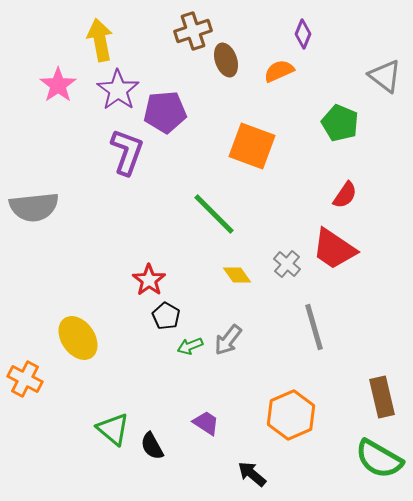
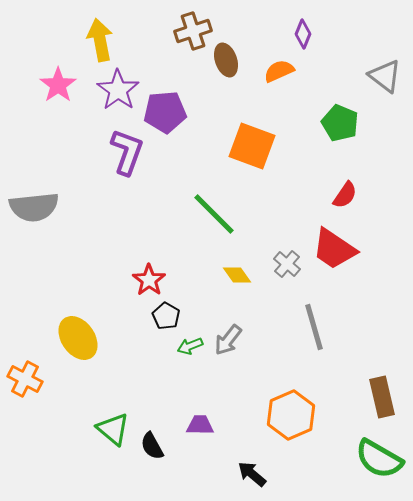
purple trapezoid: moved 6 px left, 2 px down; rotated 32 degrees counterclockwise
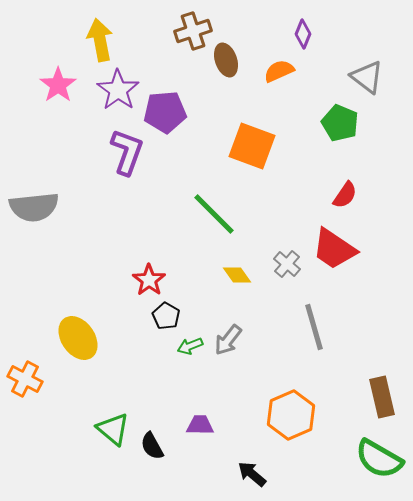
gray triangle: moved 18 px left, 1 px down
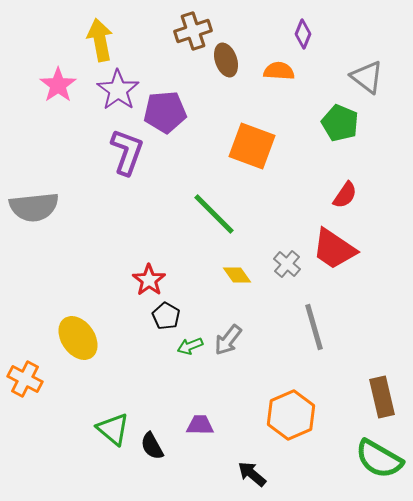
orange semicircle: rotated 28 degrees clockwise
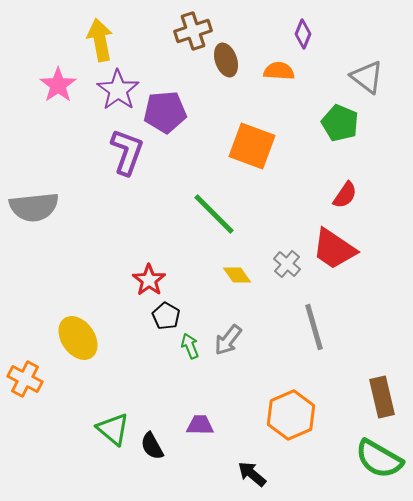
green arrow: rotated 90 degrees clockwise
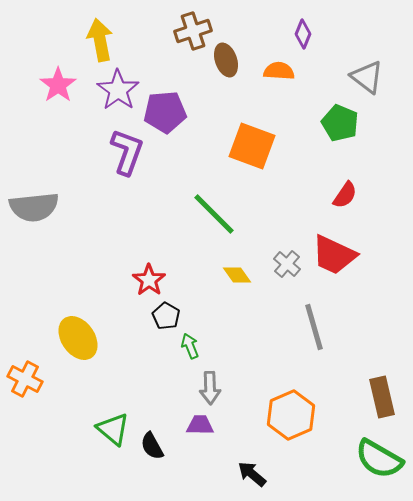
red trapezoid: moved 6 px down; rotated 9 degrees counterclockwise
gray arrow: moved 18 px left, 48 px down; rotated 40 degrees counterclockwise
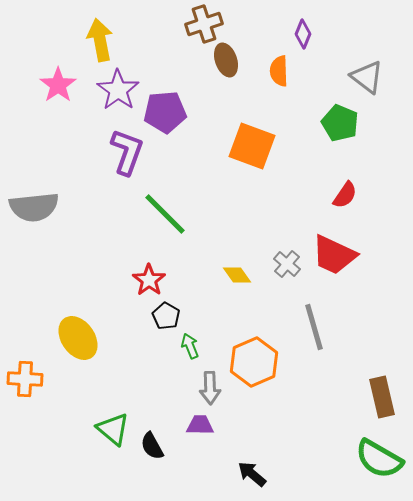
brown cross: moved 11 px right, 7 px up
orange semicircle: rotated 96 degrees counterclockwise
green line: moved 49 px left
orange cross: rotated 24 degrees counterclockwise
orange hexagon: moved 37 px left, 53 px up
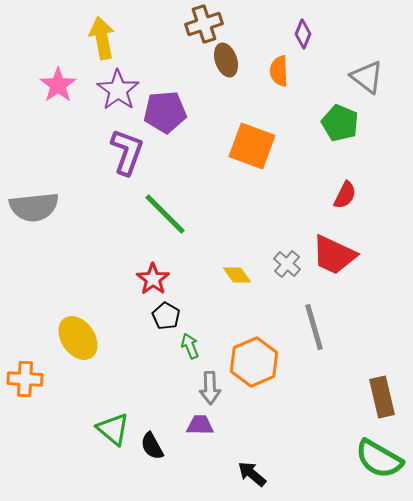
yellow arrow: moved 2 px right, 2 px up
red semicircle: rotated 8 degrees counterclockwise
red star: moved 4 px right, 1 px up
